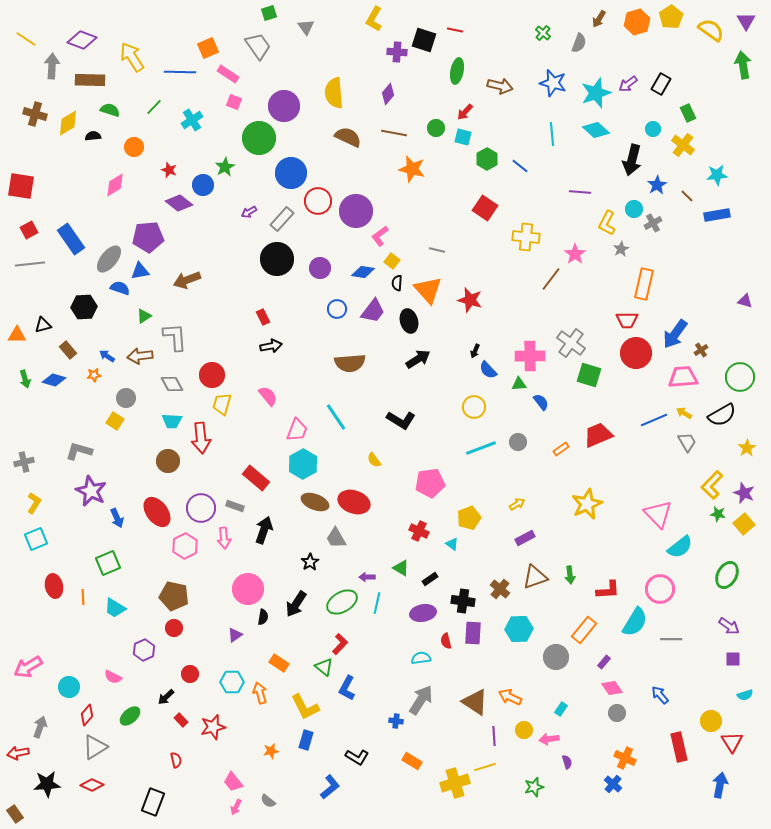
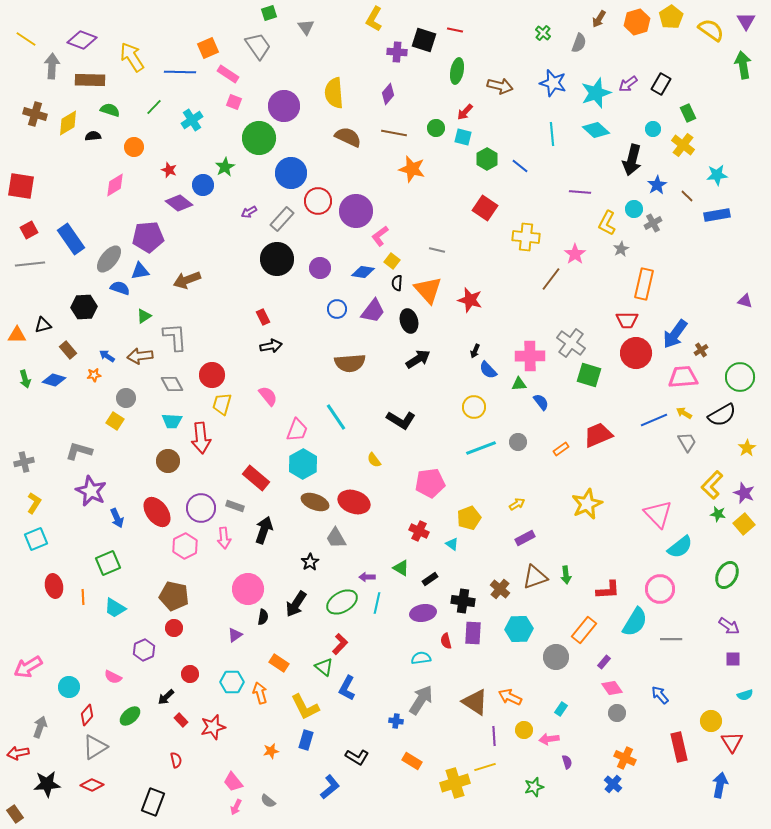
green arrow at (570, 575): moved 4 px left
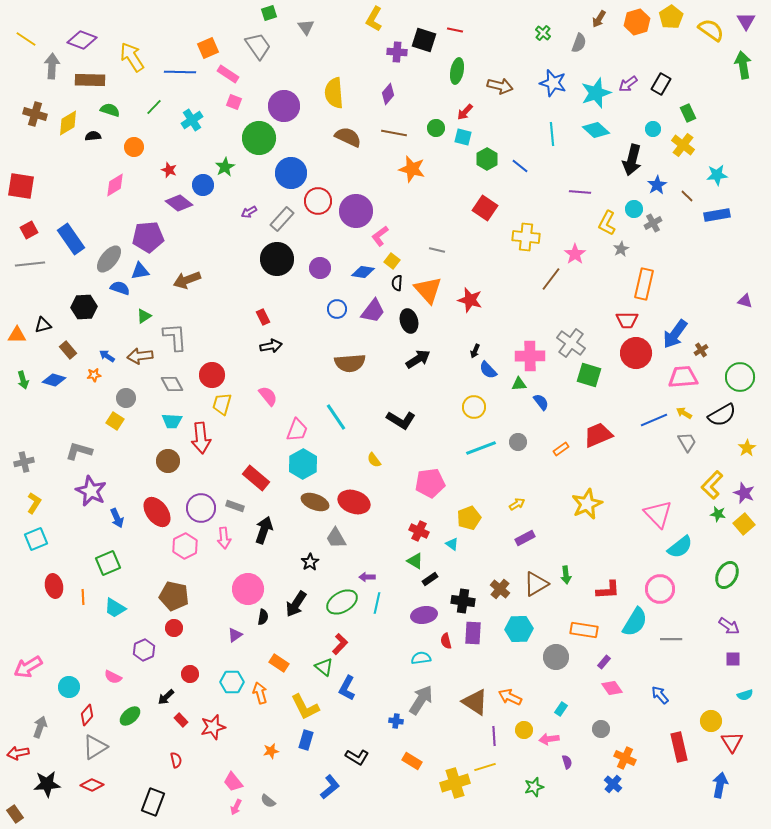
green arrow at (25, 379): moved 2 px left, 1 px down
green triangle at (401, 568): moved 14 px right, 7 px up
brown triangle at (535, 577): moved 1 px right, 7 px down; rotated 12 degrees counterclockwise
purple ellipse at (423, 613): moved 1 px right, 2 px down
orange rectangle at (584, 630): rotated 60 degrees clockwise
gray circle at (617, 713): moved 16 px left, 16 px down
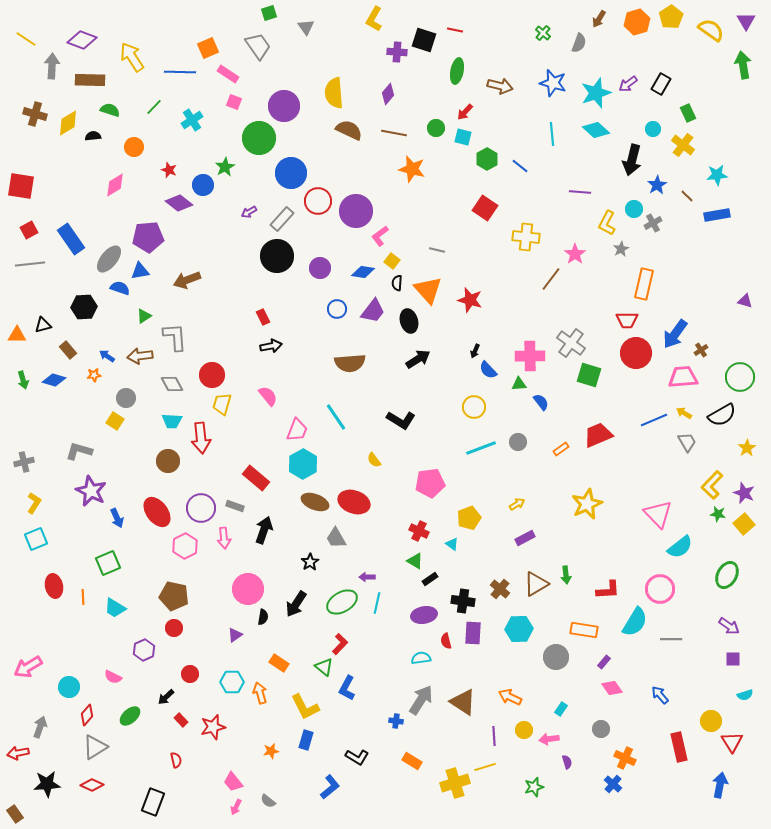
brown semicircle at (348, 137): moved 1 px right, 7 px up
black circle at (277, 259): moved 3 px up
brown triangle at (475, 702): moved 12 px left
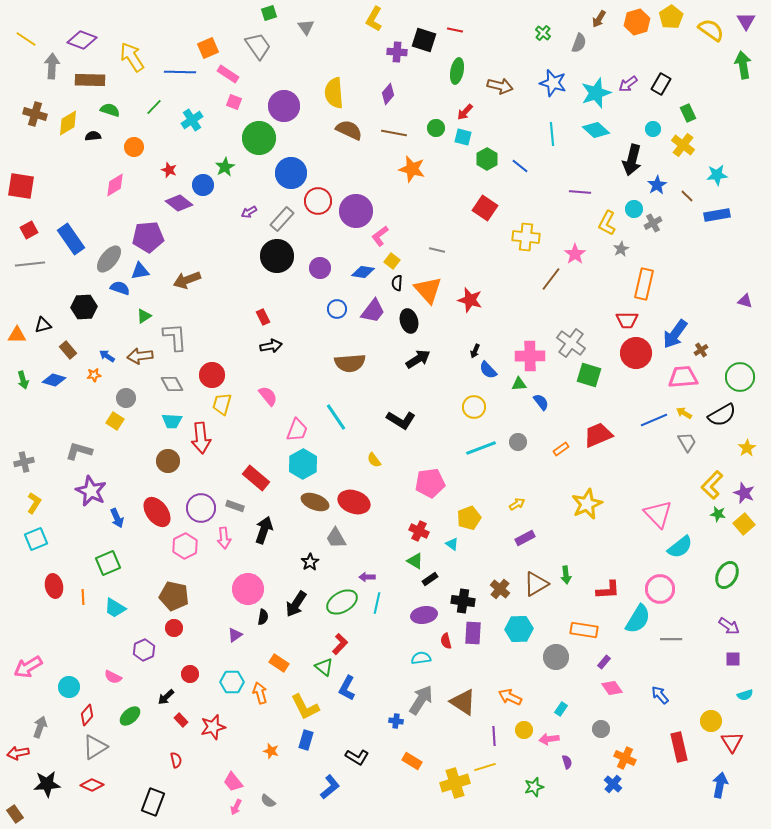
cyan semicircle at (635, 622): moved 3 px right, 3 px up
orange star at (271, 751): rotated 28 degrees clockwise
